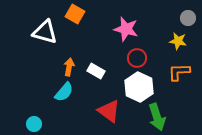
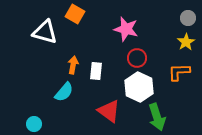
yellow star: moved 8 px right, 1 px down; rotated 30 degrees clockwise
orange arrow: moved 4 px right, 2 px up
white rectangle: rotated 66 degrees clockwise
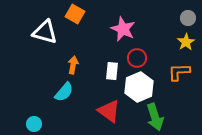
pink star: moved 3 px left; rotated 10 degrees clockwise
white rectangle: moved 16 px right
white hexagon: rotated 12 degrees clockwise
green arrow: moved 2 px left
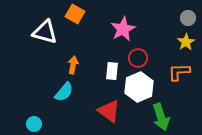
pink star: rotated 20 degrees clockwise
red circle: moved 1 px right
green arrow: moved 6 px right
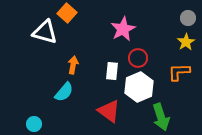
orange square: moved 8 px left, 1 px up; rotated 12 degrees clockwise
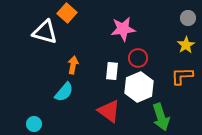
pink star: rotated 20 degrees clockwise
yellow star: moved 3 px down
orange L-shape: moved 3 px right, 4 px down
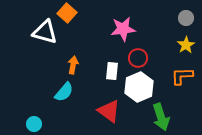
gray circle: moved 2 px left
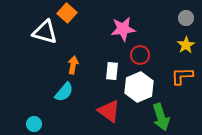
red circle: moved 2 px right, 3 px up
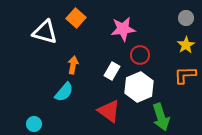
orange square: moved 9 px right, 5 px down
white rectangle: rotated 24 degrees clockwise
orange L-shape: moved 3 px right, 1 px up
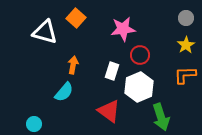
white rectangle: rotated 12 degrees counterclockwise
